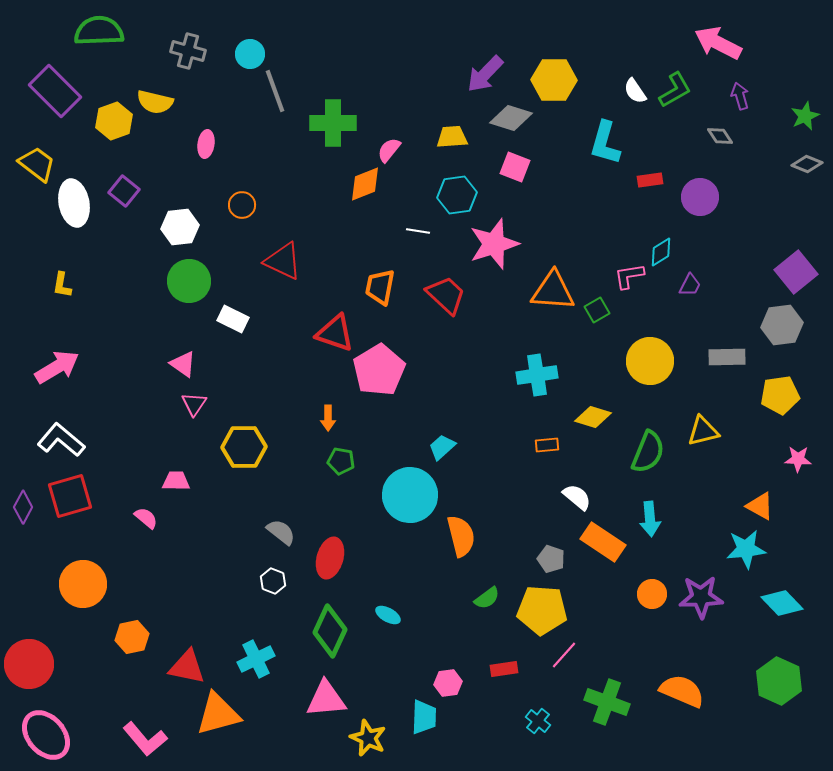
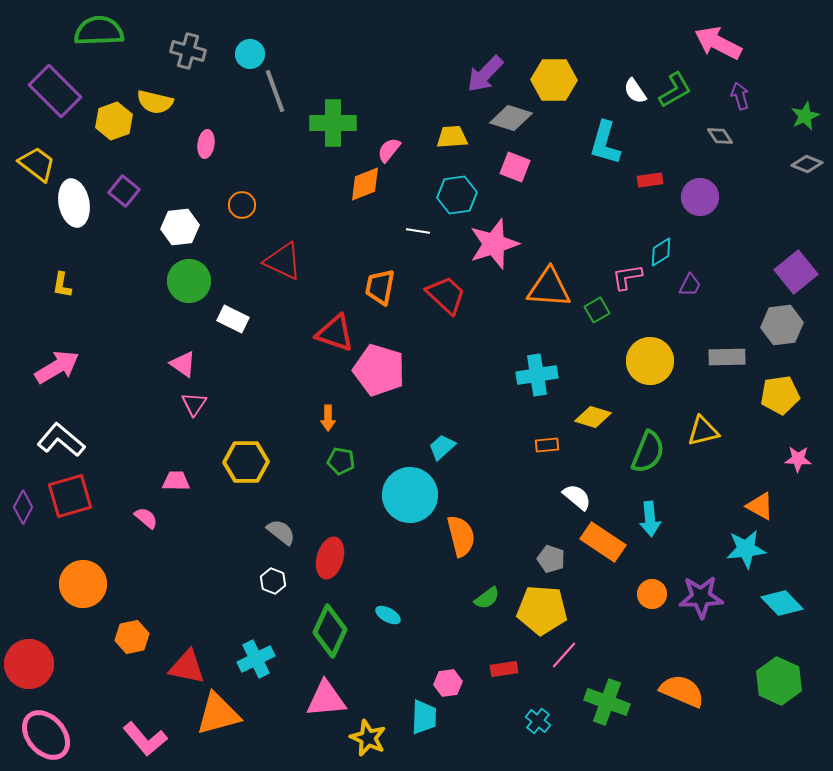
pink L-shape at (629, 276): moved 2 px left, 1 px down
orange triangle at (553, 291): moved 4 px left, 3 px up
pink pentagon at (379, 370): rotated 24 degrees counterclockwise
yellow hexagon at (244, 447): moved 2 px right, 15 px down
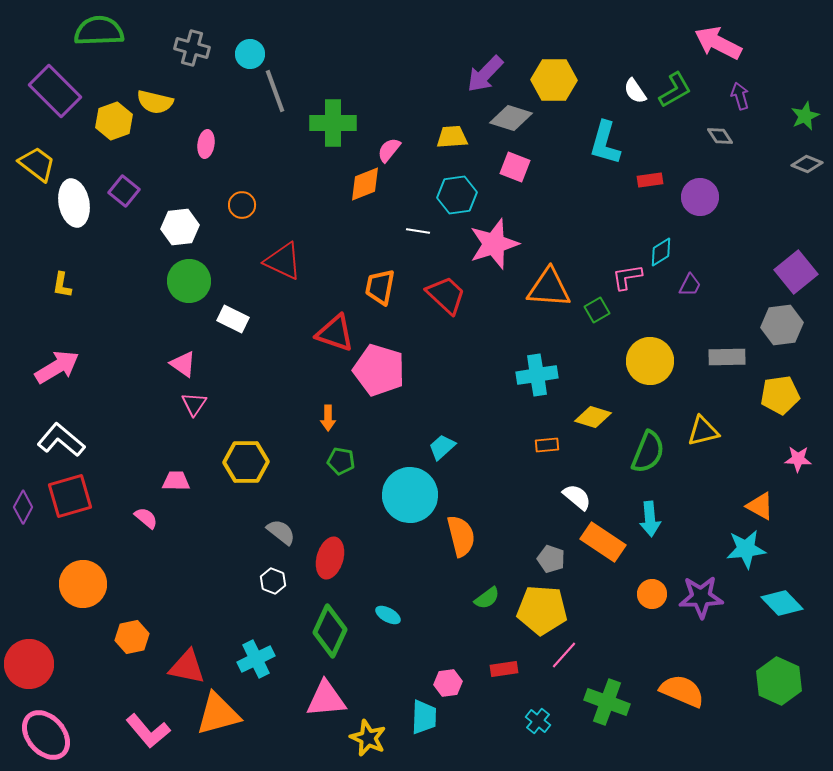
gray cross at (188, 51): moved 4 px right, 3 px up
pink L-shape at (145, 739): moved 3 px right, 8 px up
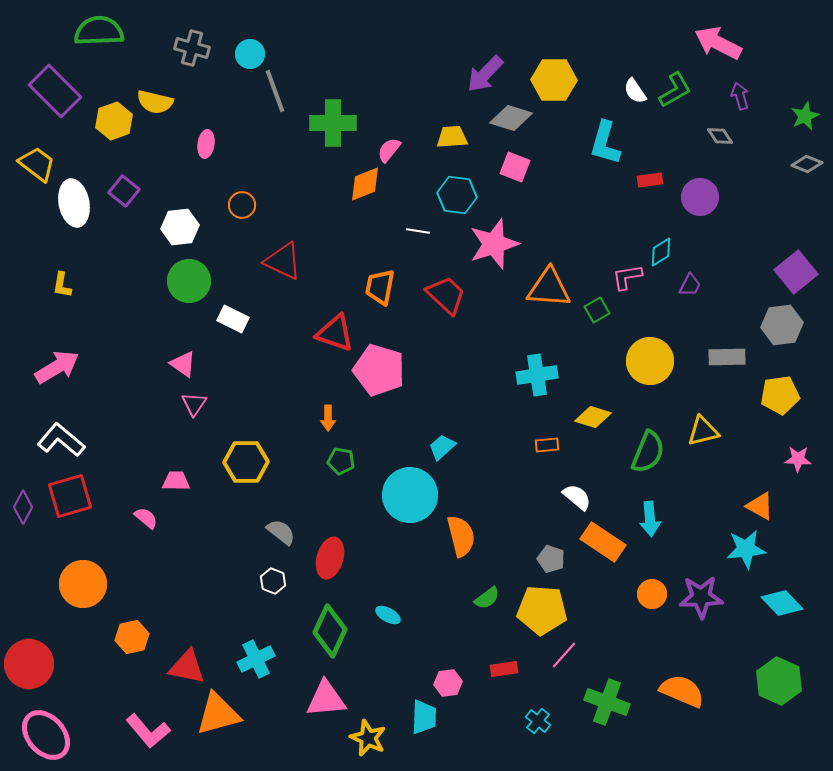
cyan hexagon at (457, 195): rotated 15 degrees clockwise
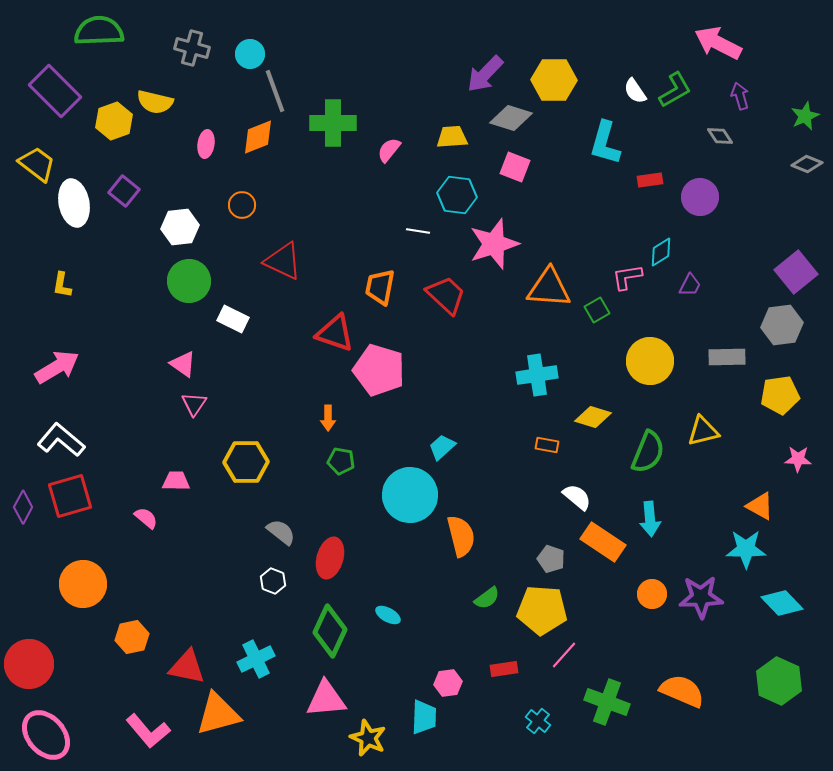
orange diamond at (365, 184): moved 107 px left, 47 px up
orange rectangle at (547, 445): rotated 15 degrees clockwise
cyan star at (746, 549): rotated 6 degrees clockwise
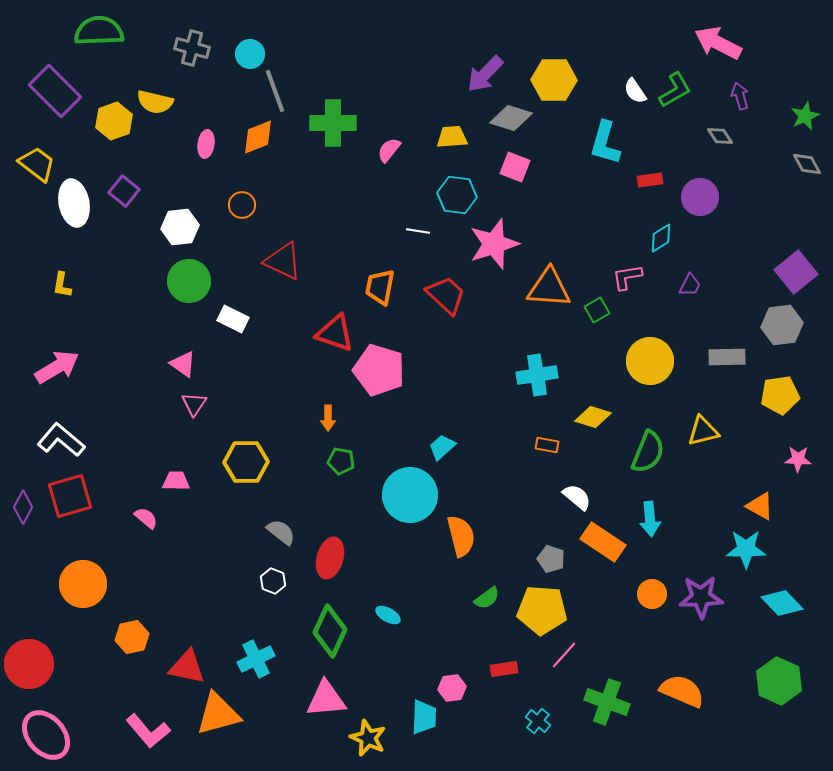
gray diamond at (807, 164): rotated 40 degrees clockwise
cyan diamond at (661, 252): moved 14 px up
pink hexagon at (448, 683): moved 4 px right, 5 px down
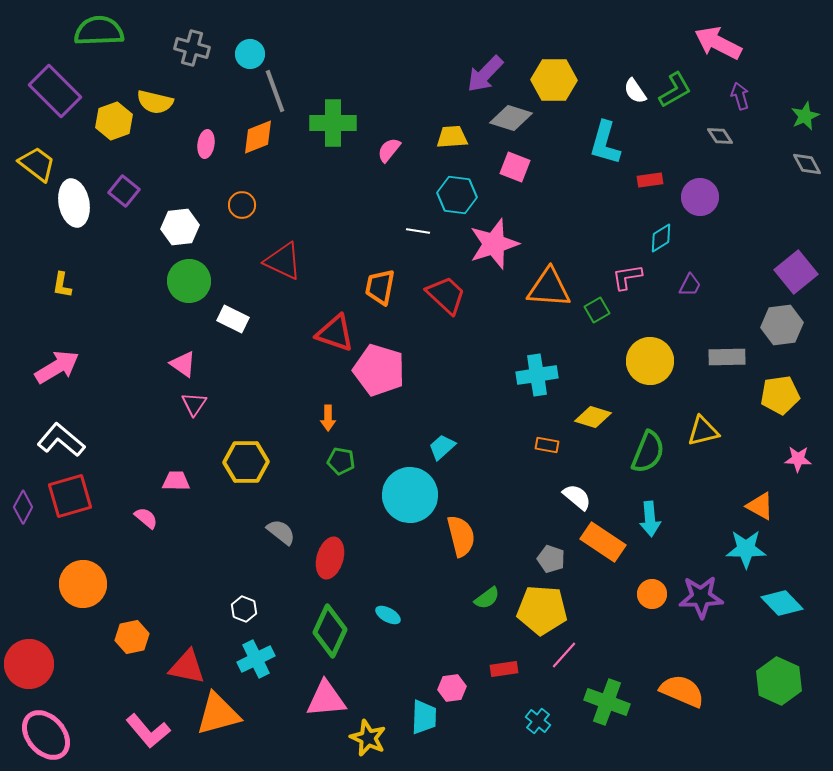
white hexagon at (273, 581): moved 29 px left, 28 px down
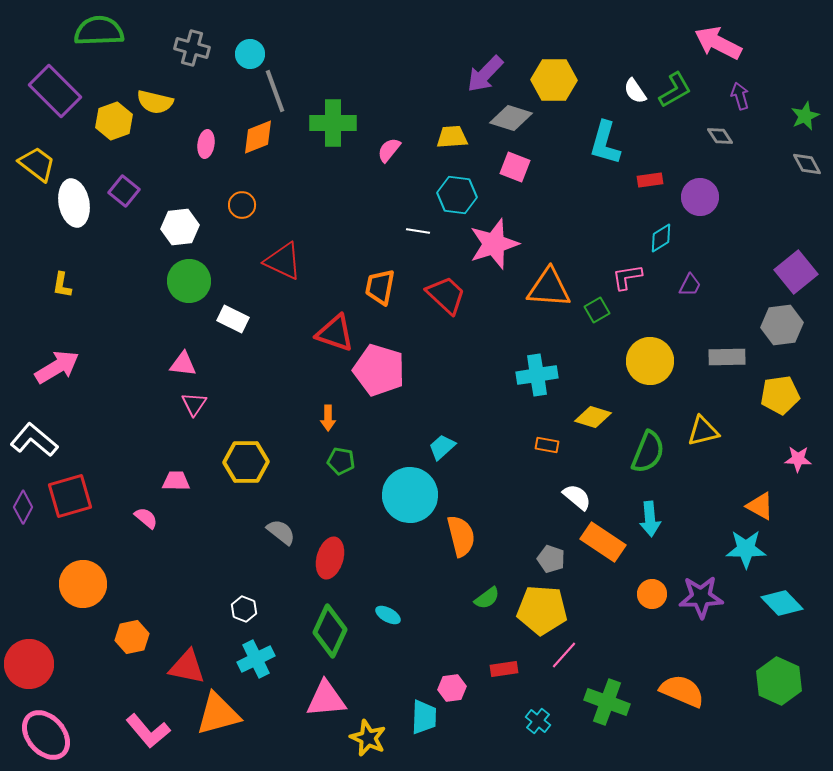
pink triangle at (183, 364): rotated 28 degrees counterclockwise
white L-shape at (61, 440): moved 27 px left
